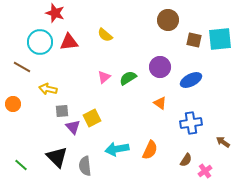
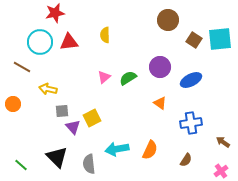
red star: rotated 30 degrees counterclockwise
yellow semicircle: rotated 49 degrees clockwise
brown square: rotated 21 degrees clockwise
gray semicircle: moved 4 px right, 2 px up
pink cross: moved 16 px right
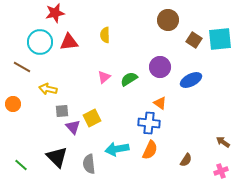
green semicircle: moved 1 px right, 1 px down
blue cross: moved 42 px left; rotated 15 degrees clockwise
pink cross: rotated 16 degrees clockwise
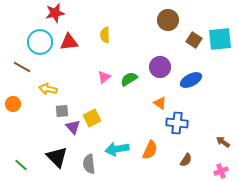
blue cross: moved 28 px right
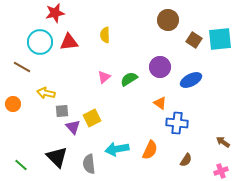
yellow arrow: moved 2 px left, 4 px down
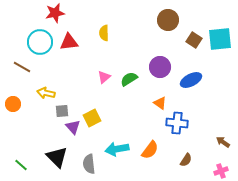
yellow semicircle: moved 1 px left, 2 px up
orange semicircle: rotated 12 degrees clockwise
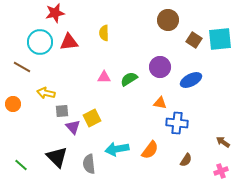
pink triangle: rotated 40 degrees clockwise
orange triangle: rotated 24 degrees counterclockwise
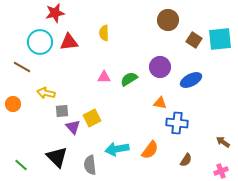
gray semicircle: moved 1 px right, 1 px down
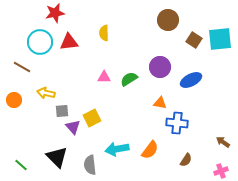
orange circle: moved 1 px right, 4 px up
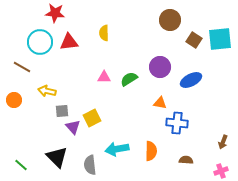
red star: rotated 18 degrees clockwise
brown circle: moved 2 px right
yellow arrow: moved 1 px right, 2 px up
brown arrow: rotated 104 degrees counterclockwise
orange semicircle: moved 1 px right, 1 px down; rotated 36 degrees counterclockwise
brown semicircle: rotated 120 degrees counterclockwise
